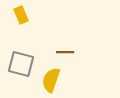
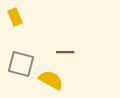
yellow rectangle: moved 6 px left, 2 px down
yellow semicircle: rotated 100 degrees clockwise
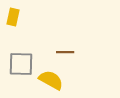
yellow rectangle: moved 2 px left; rotated 36 degrees clockwise
gray square: rotated 12 degrees counterclockwise
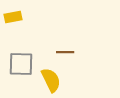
yellow rectangle: rotated 66 degrees clockwise
yellow semicircle: rotated 35 degrees clockwise
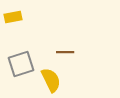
gray square: rotated 20 degrees counterclockwise
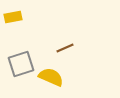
brown line: moved 4 px up; rotated 24 degrees counterclockwise
yellow semicircle: moved 3 px up; rotated 40 degrees counterclockwise
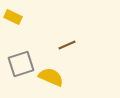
yellow rectangle: rotated 36 degrees clockwise
brown line: moved 2 px right, 3 px up
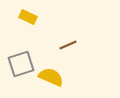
yellow rectangle: moved 15 px right
brown line: moved 1 px right
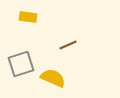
yellow rectangle: rotated 18 degrees counterclockwise
yellow semicircle: moved 2 px right, 1 px down
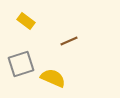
yellow rectangle: moved 2 px left, 4 px down; rotated 30 degrees clockwise
brown line: moved 1 px right, 4 px up
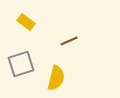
yellow rectangle: moved 1 px down
yellow semicircle: moved 3 px right; rotated 80 degrees clockwise
